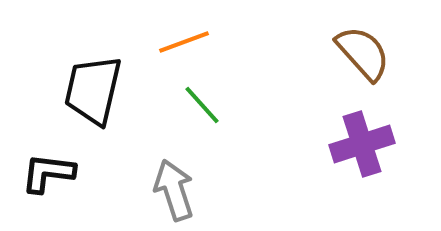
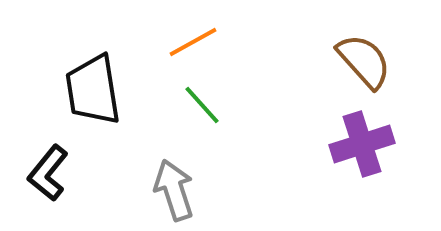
orange line: moved 9 px right; rotated 9 degrees counterclockwise
brown semicircle: moved 1 px right, 8 px down
black trapezoid: rotated 22 degrees counterclockwise
black L-shape: rotated 58 degrees counterclockwise
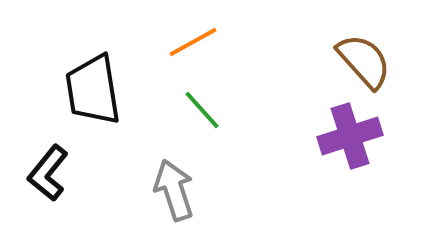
green line: moved 5 px down
purple cross: moved 12 px left, 8 px up
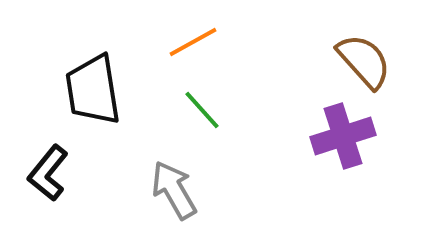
purple cross: moved 7 px left
gray arrow: rotated 12 degrees counterclockwise
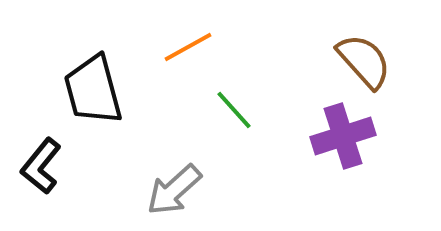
orange line: moved 5 px left, 5 px down
black trapezoid: rotated 6 degrees counterclockwise
green line: moved 32 px right
black L-shape: moved 7 px left, 7 px up
gray arrow: rotated 102 degrees counterclockwise
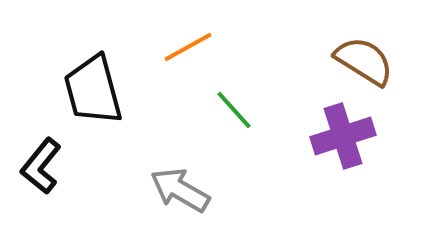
brown semicircle: rotated 16 degrees counterclockwise
gray arrow: moved 6 px right; rotated 72 degrees clockwise
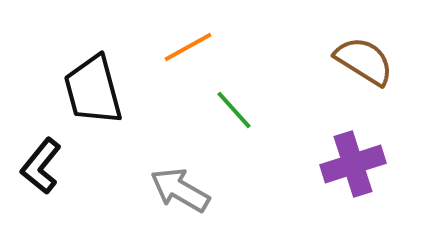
purple cross: moved 10 px right, 28 px down
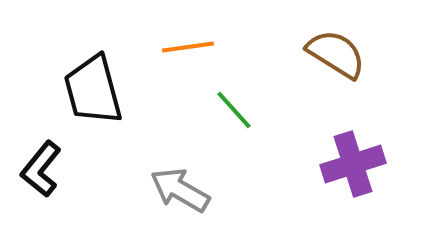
orange line: rotated 21 degrees clockwise
brown semicircle: moved 28 px left, 7 px up
black L-shape: moved 3 px down
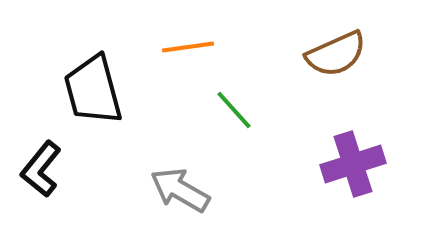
brown semicircle: rotated 124 degrees clockwise
